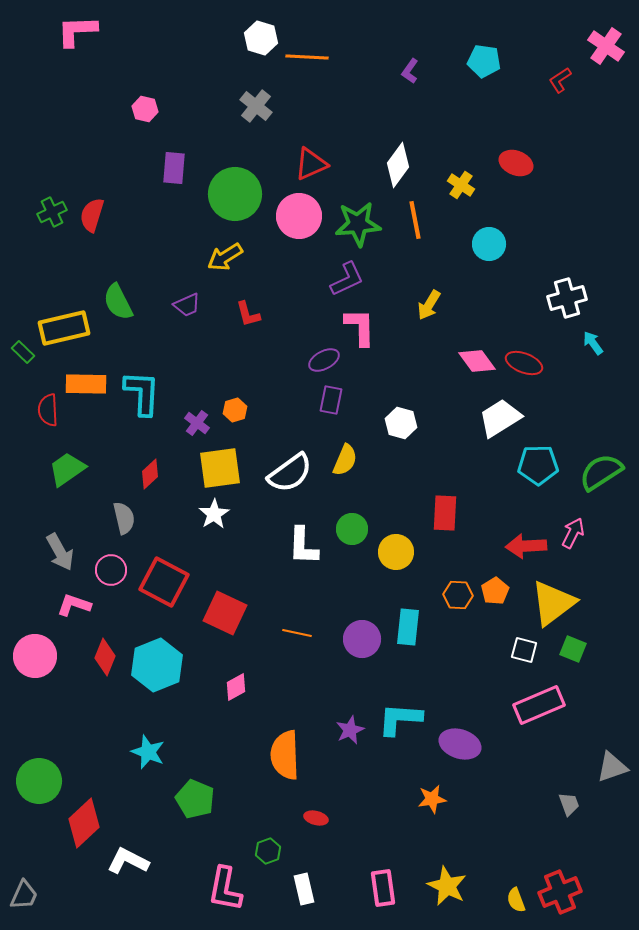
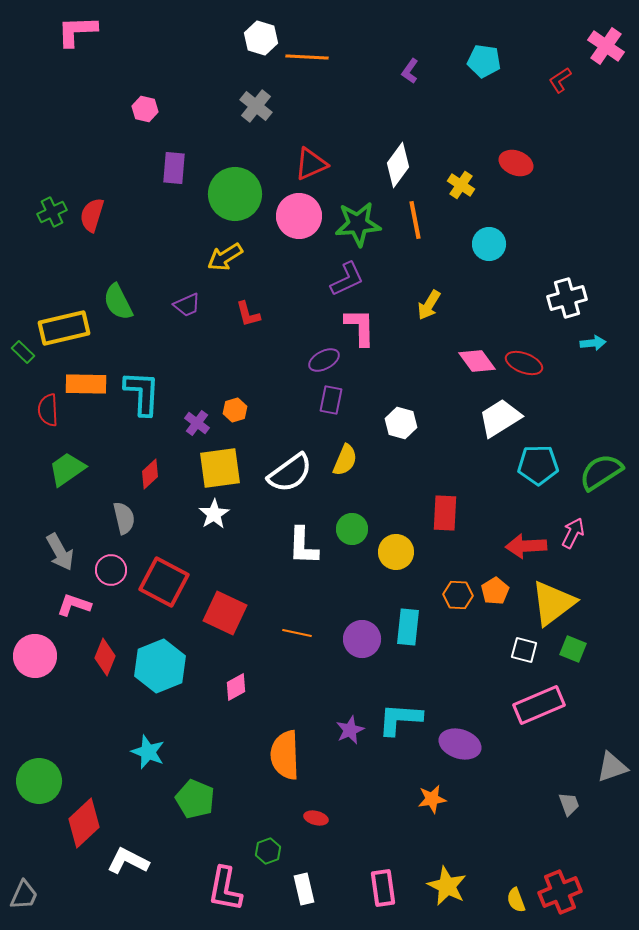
cyan arrow at (593, 343): rotated 120 degrees clockwise
cyan hexagon at (157, 665): moved 3 px right, 1 px down
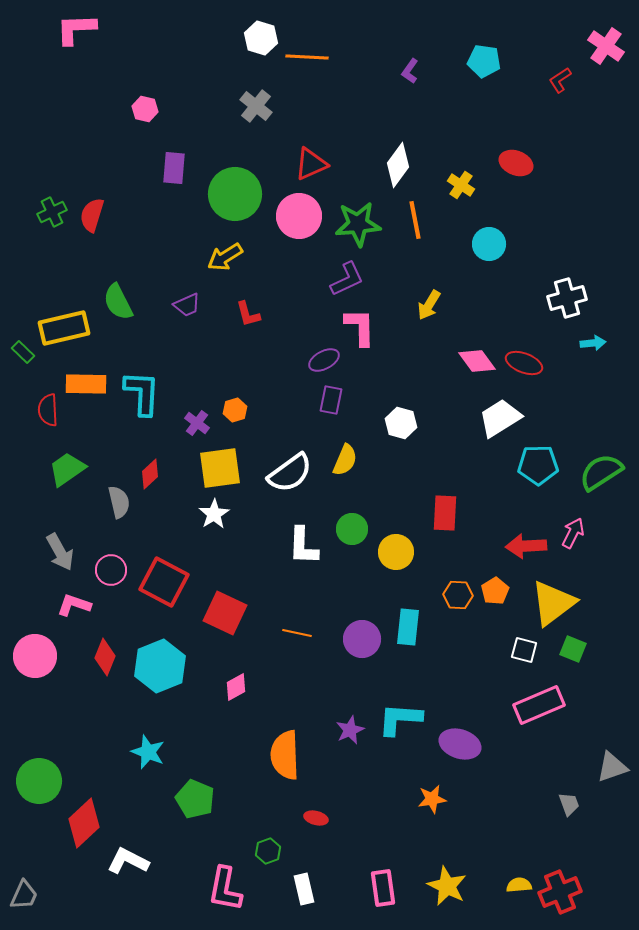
pink L-shape at (77, 31): moved 1 px left, 2 px up
gray semicircle at (124, 518): moved 5 px left, 16 px up
yellow semicircle at (516, 900): moved 3 px right, 15 px up; rotated 105 degrees clockwise
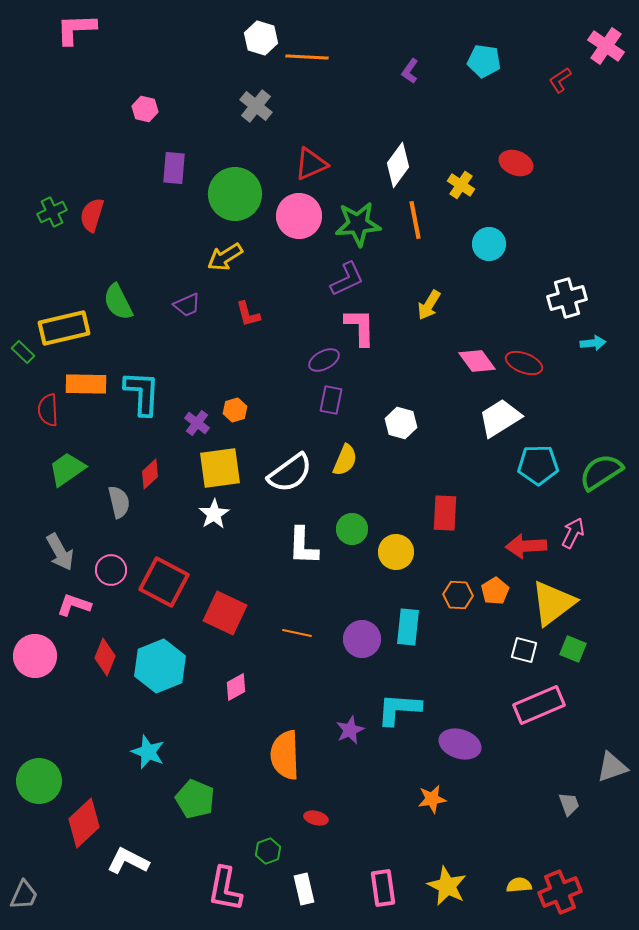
cyan L-shape at (400, 719): moved 1 px left, 10 px up
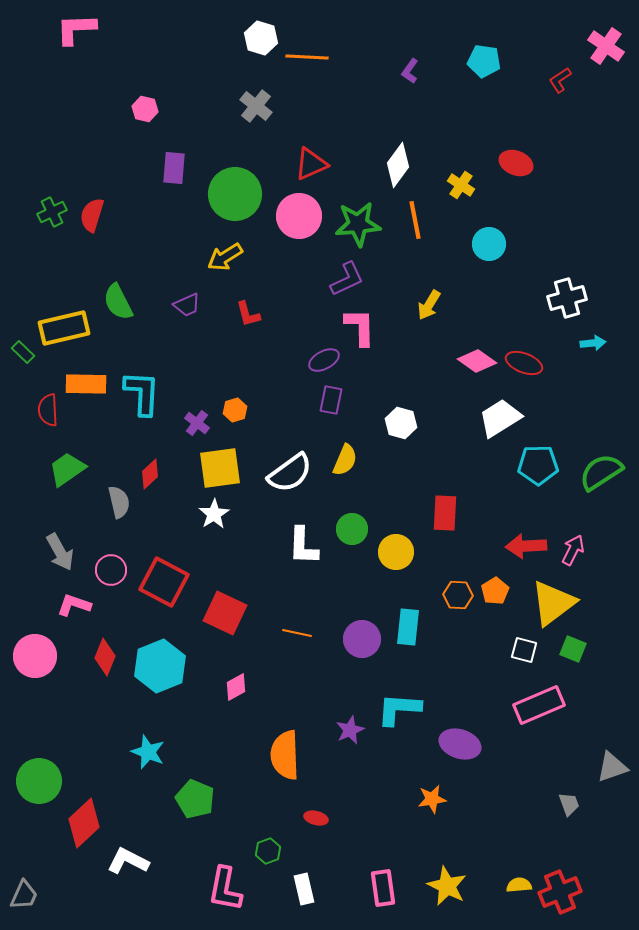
pink diamond at (477, 361): rotated 18 degrees counterclockwise
pink arrow at (573, 533): moved 17 px down
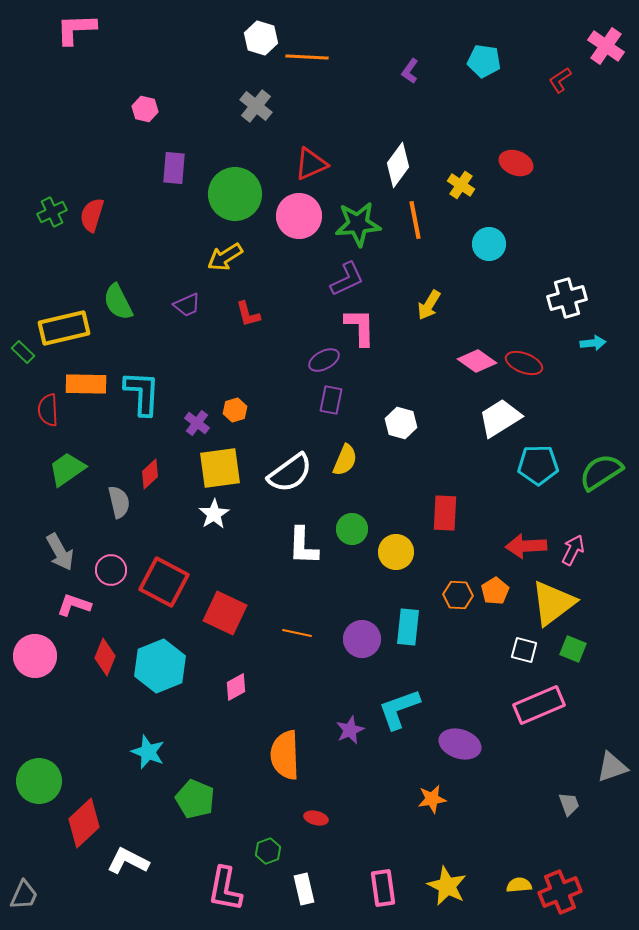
cyan L-shape at (399, 709): rotated 24 degrees counterclockwise
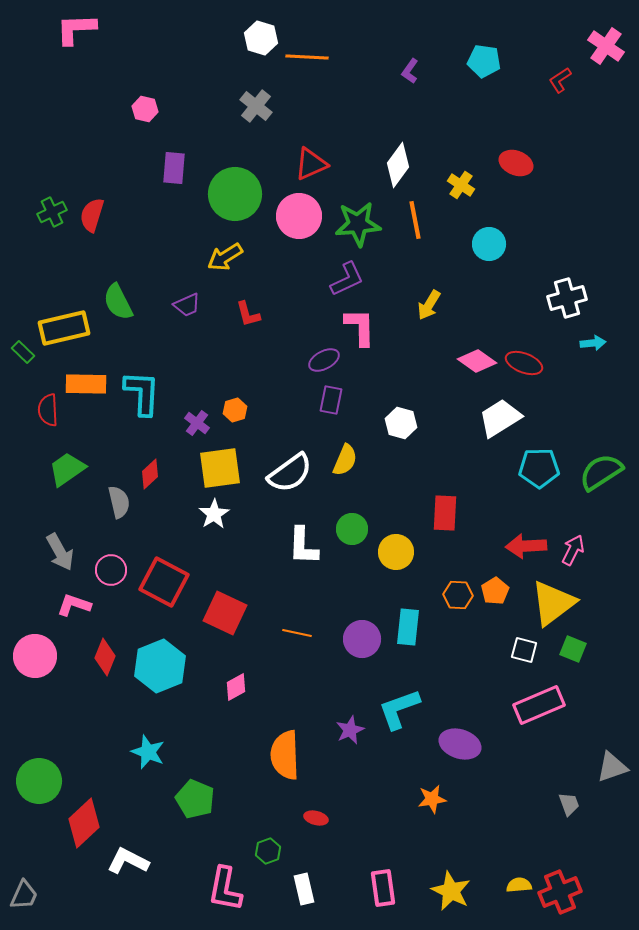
cyan pentagon at (538, 465): moved 1 px right, 3 px down
yellow star at (447, 886): moved 4 px right, 5 px down
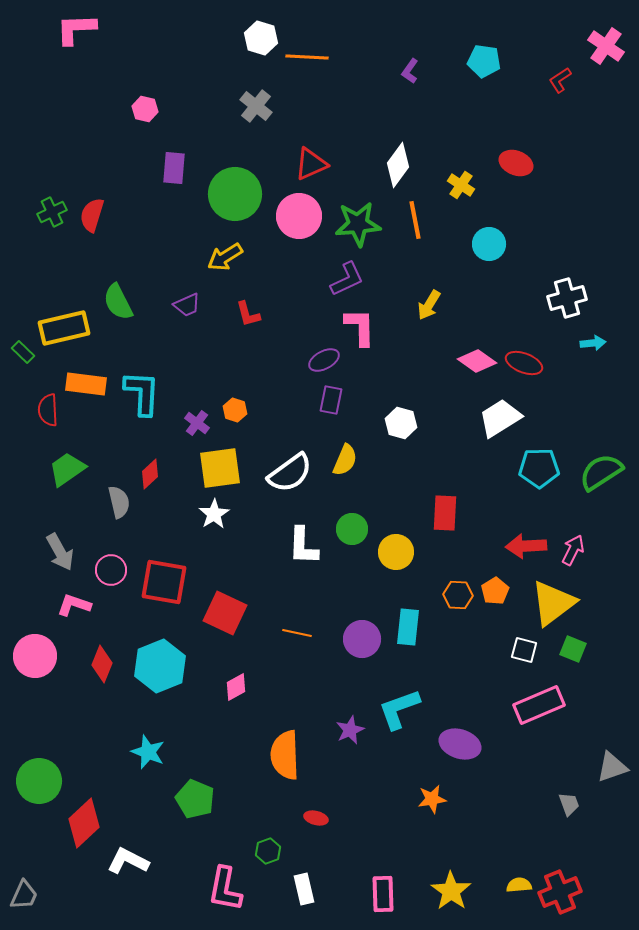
orange rectangle at (86, 384): rotated 6 degrees clockwise
orange hexagon at (235, 410): rotated 25 degrees counterclockwise
red square at (164, 582): rotated 18 degrees counterclockwise
red diamond at (105, 657): moved 3 px left, 7 px down
pink rectangle at (383, 888): moved 6 px down; rotated 6 degrees clockwise
yellow star at (451, 891): rotated 9 degrees clockwise
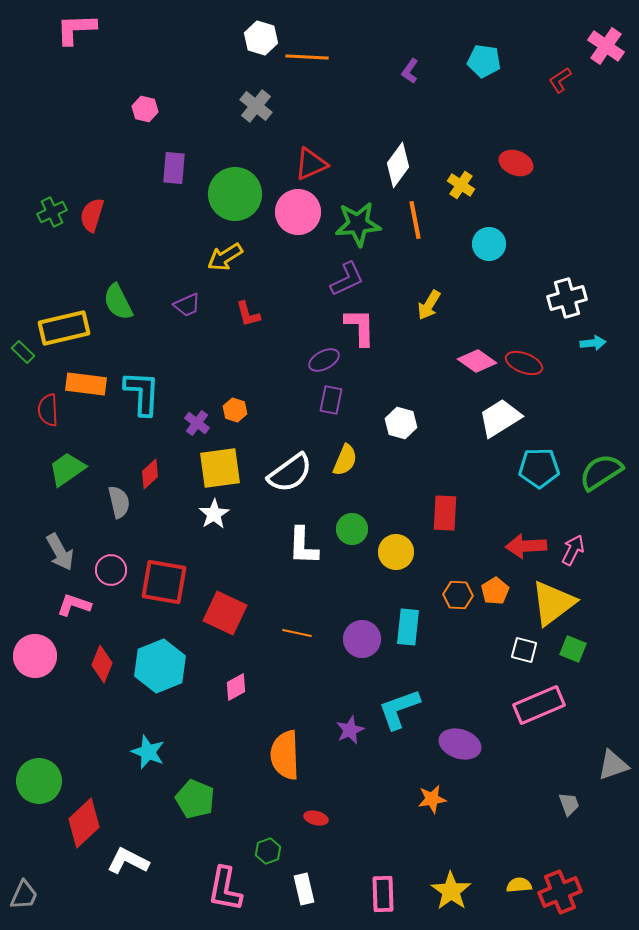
pink circle at (299, 216): moved 1 px left, 4 px up
gray triangle at (612, 767): moved 1 px right, 2 px up
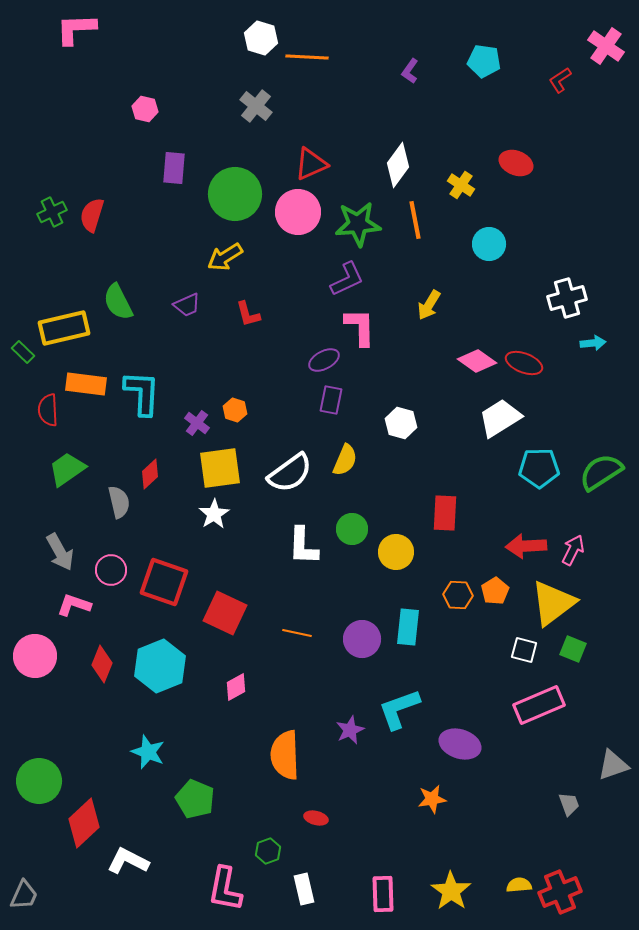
red square at (164, 582): rotated 9 degrees clockwise
